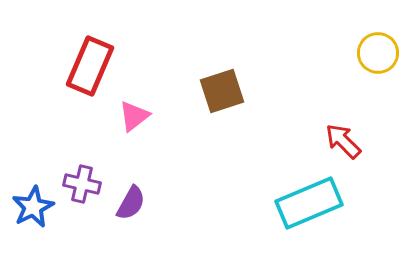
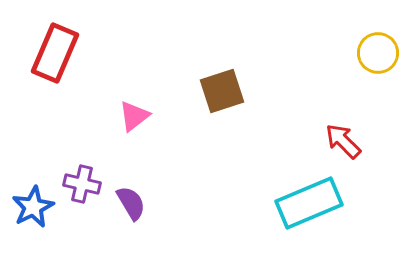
red rectangle: moved 35 px left, 13 px up
purple semicircle: rotated 60 degrees counterclockwise
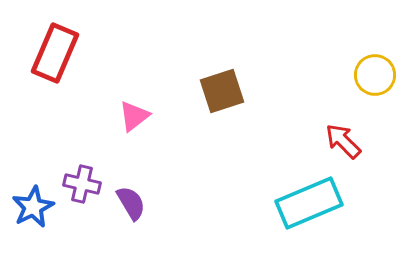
yellow circle: moved 3 px left, 22 px down
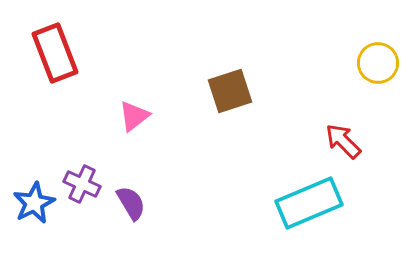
red rectangle: rotated 44 degrees counterclockwise
yellow circle: moved 3 px right, 12 px up
brown square: moved 8 px right
purple cross: rotated 12 degrees clockwise
blue star: moved 1 px right, 4 px up
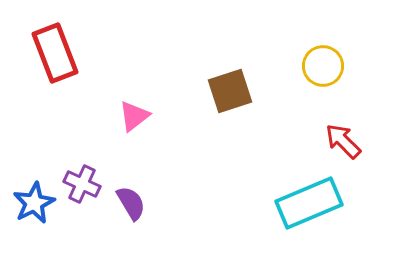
yellow circle: moved 55 px left, 3 px down
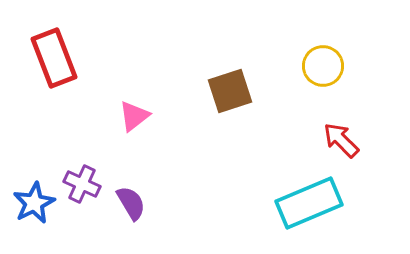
red rectangle: moved 1 px left, 5 px down
red arrow: moved 2 px left, 1 px up
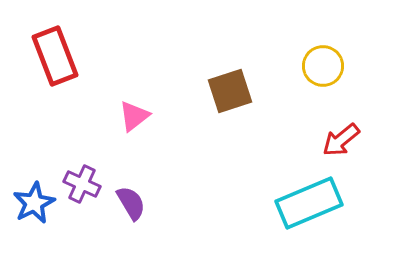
red rectangle: moved 1 px right, 2 px up
red arrow: rotated 84 degrees counterclockwise
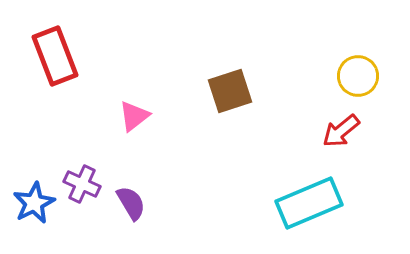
yellow circle: moved 35 px right, 10 px down
red arrow: moved 9 px up
